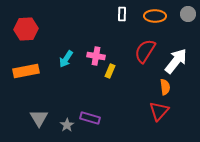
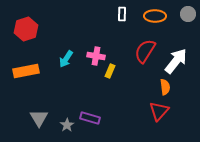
red hexagon: rotated 15 degrees counterclockwise
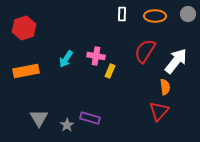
red hexagon: moved 2 px left, 1 px up
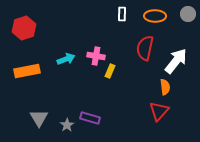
red semicircle: moved 3 px up; rotated 20 degrees counterclockwise
cyan arrow: rotated 144 degrees counterclockwise
orange rectangle: moved 1 px right
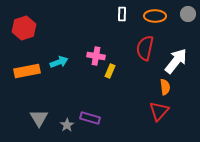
cyan arrow: moved 7 px left, 3 px down
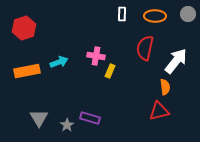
red triangle: rotated 35 degrees clockwise
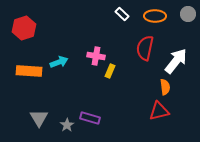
white rectangle: rotated 48 degrees counterclockwise
orange rectangle: moved 2 px right; rotated 15 degrees clockwise
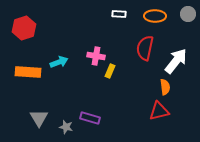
white rectangle: moved 3 px left; rotated 40 degrees counterclockwise
orange rectangle: moved 1 px left, 1 px down
gray star: moved 1 px left, 2 px down; rotated 24 degrees counterclockwise
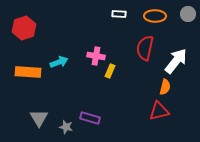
orange semicircle: rotated 21 degrees clockwise
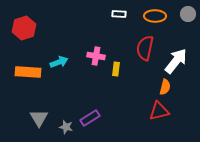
yellow rectangle: moved 6 px right, 2 px up; rotated 16 degrees counterclockwise
purple rectangle: rotated 48 degrees counterclockwise
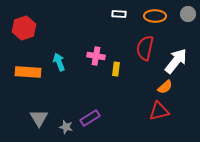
cyan arrow: rotated 90 degrees counterclockwise
orange semicircle: rotated 35 degrees clockwise
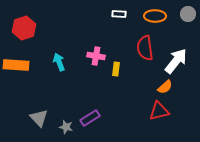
red semicircle: rotated 20 degrees counterclockwise
orange rectangle: moved 12 px left, 7 px up
gray triangle: rotated 12 degrees counterclockwise
